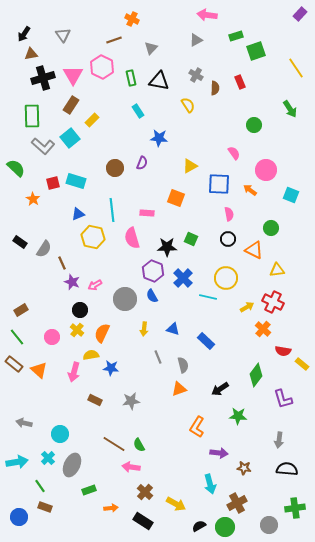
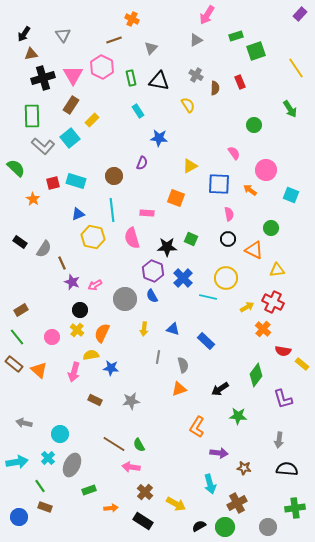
pink arrow at (207, 15): rotated 66 degrees counterclockwise
brown circle at (115, 168): moved 1 px left, 8 px down
gray line at (158, 357): rotated 32 degrees clockwise
gray circle at (269, 525): moved 1 px left, 2 px down
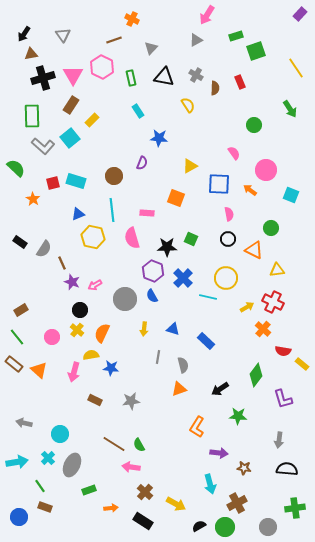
black triangle at (159, 81): moved 5 px right, 4 px up
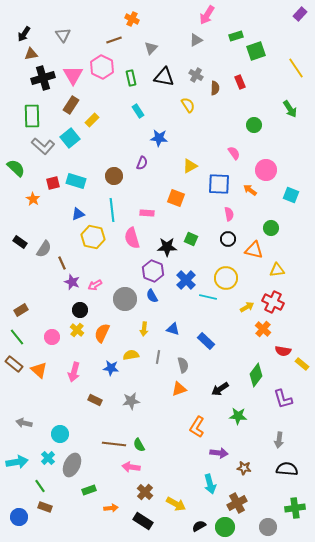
orange triangle at (254, 250): rotated 12 degrees counterclockwise
blue cross at (183, 278): moved 3 px right, 2 px down
yellow semicircle at (91, 355): moved 40 px right
brown line at (114, 444): rotated 25 degrees counterclockwise
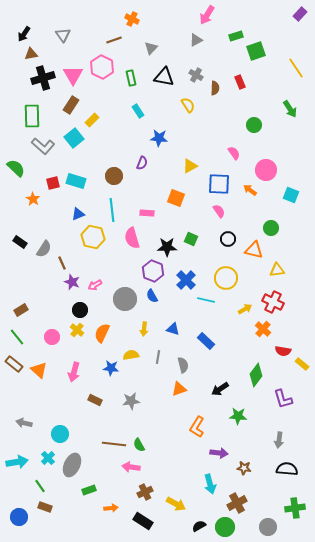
cyan square at (70, 138): moved 4 px right
pink semicircle at (229, 214): moved 10 px left, 3 px up; rotated 24 degrees counterclockwise
cyan line at (208, 297): moved 2 px left, 3 px down
yellow arrow at (247, 307): moved 2 px left, 2 px down
brown cross at (145, 492): rotated 21 degrees clockwise
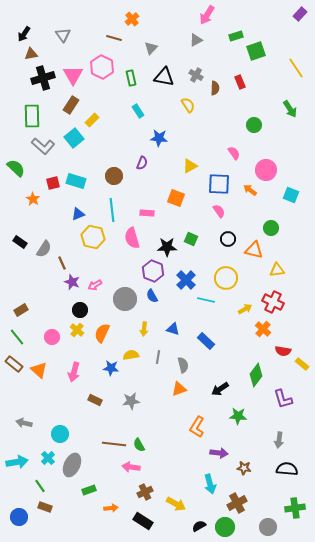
orange cross at (132, 19): rotated 24 degrees clockwise
brown line at (114, 40): moved 2 px up; rotated 35 degrees clockwise
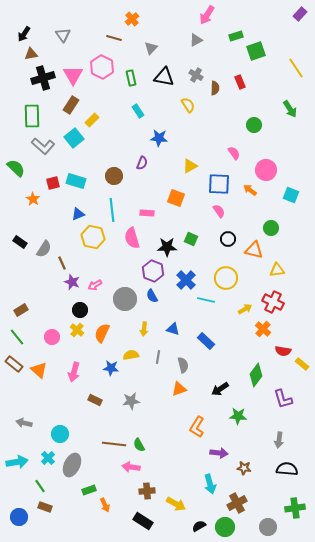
brown cross at (145, 492): moved 2 px right, 1 px up; rotated 21 degrees clockwise
orange arrow at (111, 508): moved 6 px left, 3 px up; rotated 72 degrees clockwise
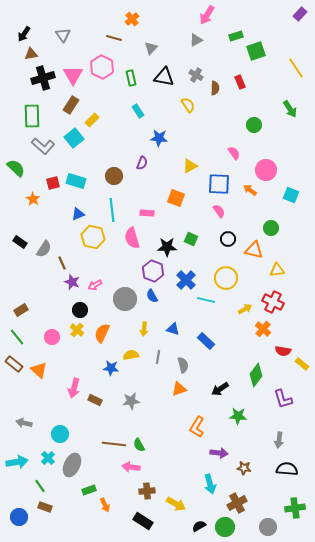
pink arrow at (74, 372): moved 16 px down
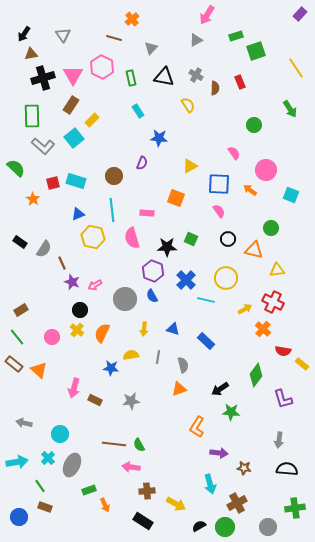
green star at (238, 416): moved 7 px left, 4 px up
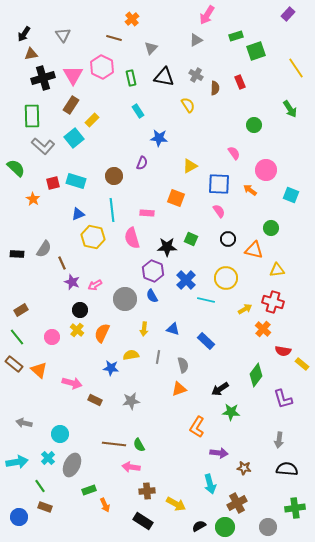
purple rectangle at (300, 14): moved 12 px left
black rectangle at (20, 242): moved 3 px left, 12 px down; rotated 32 degrees counterclockwise
red cross at (273, 302): rotated 10 degrees counterclockwise
pink arrow at (74, 388): moved 2 px left, 5 px up; rotated 90 degrees counterclockwise
